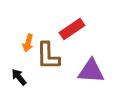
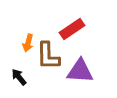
purple triangle: moved 11 px left
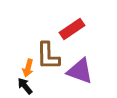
orange arrow: moved 25 px down
purple triangle: rotated 16 degrees clockwise
black arrow: moved 6 px right, 9 px down
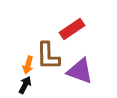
orange arrow: moved 3 px up
black arrow: moved 1 px up; rotated 66 degrees clockwise
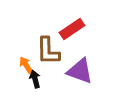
brown L-shape: moved 5 px up
orange arrow: moved 2 px left; rotated 132 degrees clockwise
black arrow: moved 10 px right, 6 px up; rotated 42 degrees counterclockwise
